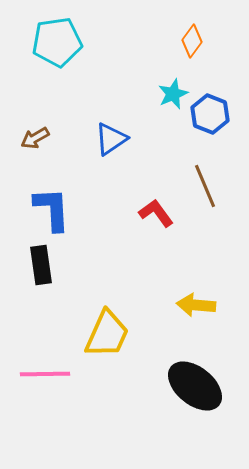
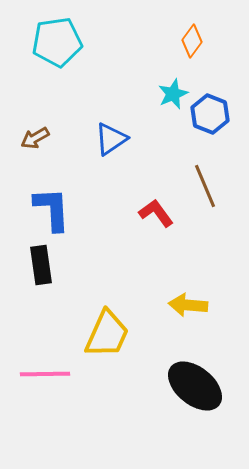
yellow arrow: moved 8 px left
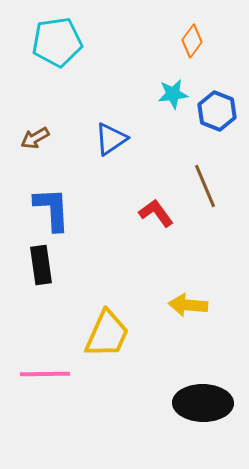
cyan star: rotated 16 degrees clockwise
blue hexagon: moved 7 px right, 3 px up
black ellipse: moved 8 px right, 17 px down; rotated 38 degrees counterclockwise
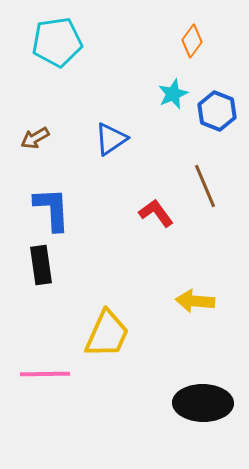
cyan star: rotated 16 degrees counterclockwise
yellow arrow: moved 7 px right, 4 px up
